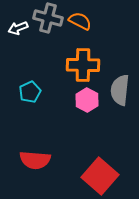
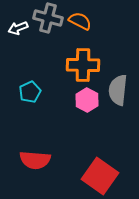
gray semicircle: moved 2 px left
red square: rotated 6 degrees counterclockwise
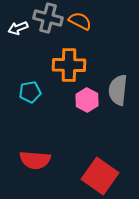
orange cross: moved 14 px left
cyan pentagon: rotated 15 degrees clockwise
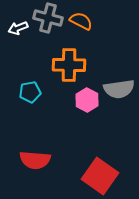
orange semicircle: moved 1 px right
gray semicircle: moved 1 px right, 1 px up; rotated 104 degrees counterclockwise
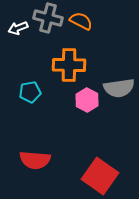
gray semicircle: moved 1 px up
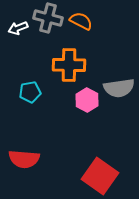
red semicircle: moved 11 px left, 1 px up
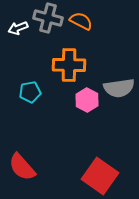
red semicircle: moved 2 px left, 8 px down; rotated 44 degrees clockwise
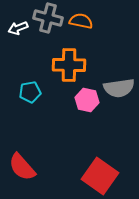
orange semicircle: rotated 15 degrees counterclockwise
pink hexagon: rotated 15 degrees counterclockwise
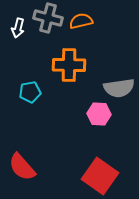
orange semicircle: rotated 25 degrees counterclockwise
white arrow: rotated 54 degrees counterclockwise
pink hexagon: moved 12 px right, 14 px down; rotated 10 degrees counterclockwise
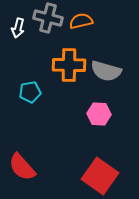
gray semicircle: moved 13 px left, 17 px up; rotated 24 degrees clockwise
